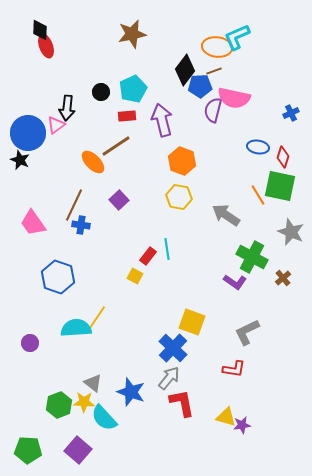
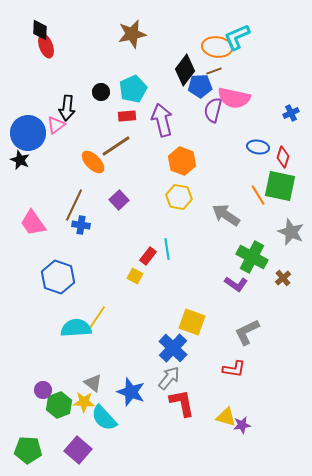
purple L-shape at (235, 282): moved 1 px right, 2 px down
purple circle at (30, 343): moved 13 px right, 47 px down
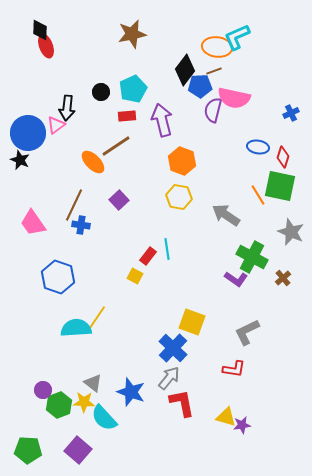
purple L-shape at (236, 284): moved 5 px up
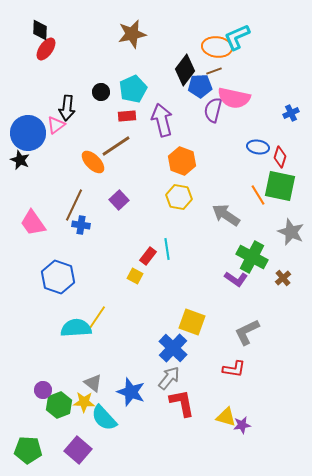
red ellipse at (46, 46): moved 3 px down; rotated 55 degrees clockwise
red diamond at (283, 157): moved 3 px left
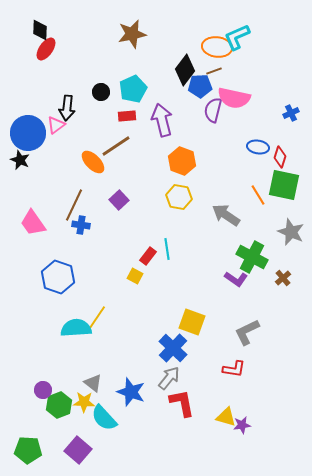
green square at (280, 186): moved 4 px right, 1 px up
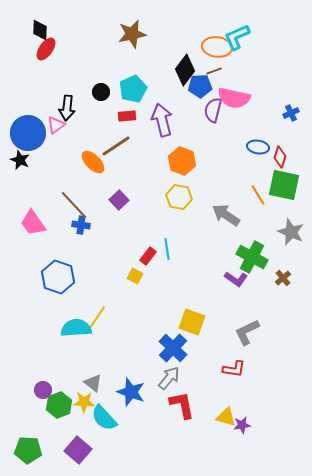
brown line at (74, 205): rotated 68 degrees counterclockwise
red L-shape at (182, 403): moved 2 px down
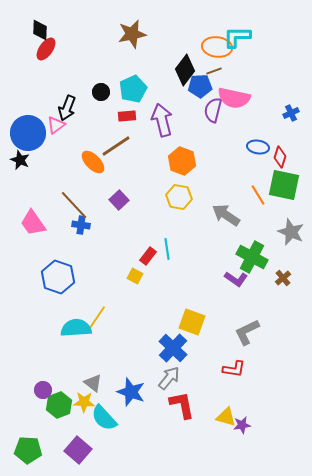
cyan L-shape at (237, 37): rotated 24 degrees clockwise
black arrow at (67, 108): rotated 15 degrees clockwise
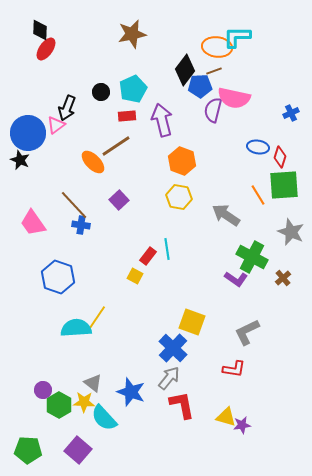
green square at (284, 185): rotated 16 degrees counterclockwise
green hexagon at (59, 405): rotated 10 degrees counterclockwise
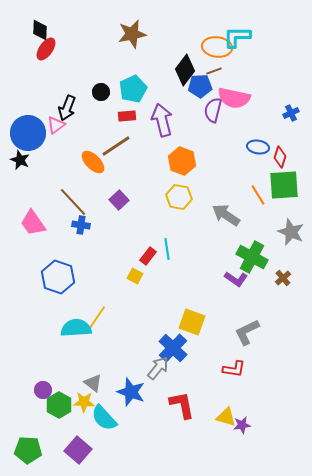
brown line at (74, 205): moved 1 px left, 3 px up
gray arrow at (169, 378): moved 11 px left, 10 px up
